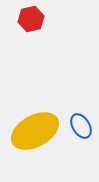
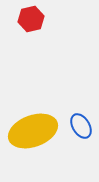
yellow ellipse: moved 2 px left; rotated 9 degrees clockwise
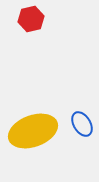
blue ellipse: moved 1 px right, 2 px up
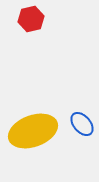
blue ellipse: rotated 10 degrees counterclockwise
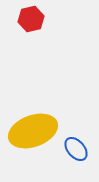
blue ellipse: moved 6 px left, 25 px down
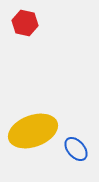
red hexagon: moved 6 px left, 4 px down; rotated 25 degrees clockwise
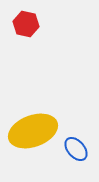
red hexagon: moved 1 px right, 1 px down
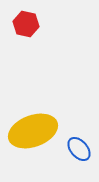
blue ellipse: moved 3 px right
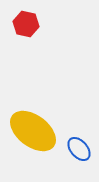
yellow ellipse: rotated 57 degrees clockwise
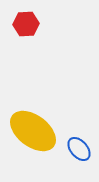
red hexagon: rotated 15 degrees counterclockwise
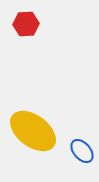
blue ellipse: moved 3 px right, 2 px down
